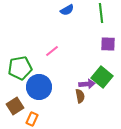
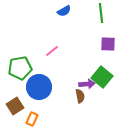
blue semicircle: moved 3 px left, 1 px down
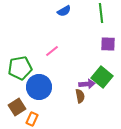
brown square: moved 2 px right, 1 px down
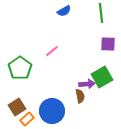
green pentagon: rotated 25 degrees counterclockwise
green square: rotated 20 degrees clockwise
blue circle: moved 13 px right, 24 px down
orange rectangle: moved 5 px left; rotated 24 degrees clockwise
